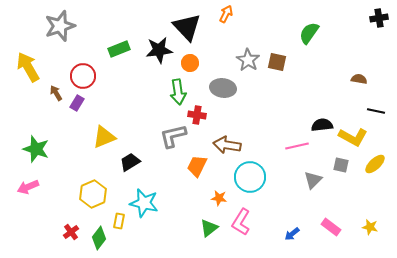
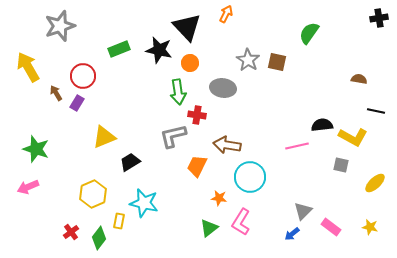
black star at (159, 50): rotated 20 degrees clockwise
yellow ellipse at (375, 164): moved 19 px down
gray triangle at (313, 180): moved 10 px left, 31 px down
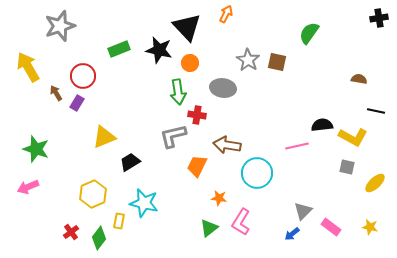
gray square at (341, 165): moved 6 px right, 2 px down
cyan circle at (250, 177): moved 7 px right, 4 px up
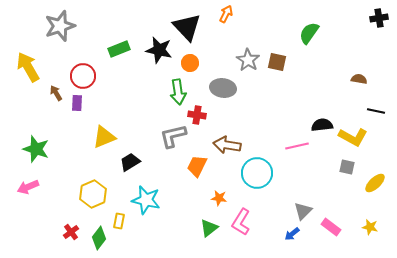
purple rectangle at (77, 103): rotated 28 degrees counterclockwise
cyan star at (144, 203): moved 2 px right, 3 px up
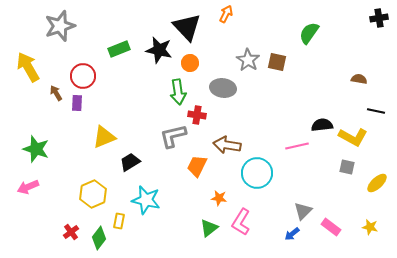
yellow ellipse at (375, 183): moved 2 px right
